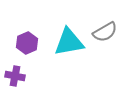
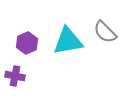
gray semicircle: rotated 75 degrees clockwise
cyan triangle: moved 1 px left, 1 px up
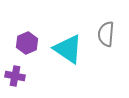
gray semicircle: moved 1 px right, 2 px down; rotated 50 degrees clockwise
cyan triangle: moved 8 px down; rotated 44 degrees clockwise
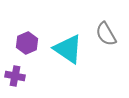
gray semicircle: rotated 35 degrees counterclockwise
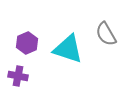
cyan triangle: rotated 16 degrees counterclockwise
purple cross: moved 3 px right
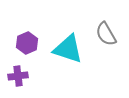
purple cross: rotated 18 degrees counterclockwise
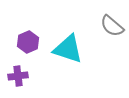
gray semicircle: moved 6 px right, 8 px up; rotated 20 degrees counterclockwise
purple hexagon: moved 1 px right, 1 px up
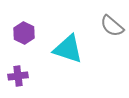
purple hexagon: moved 4 px left, 9 px up; rotated 10 degrees counterclockwise
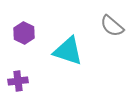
cyan triangle: moved 2 px down
purple cross: moved 5 px down
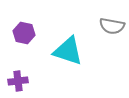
gray semicircle: rotated 30 degrees counterclockwise
purple hexagon: rotated 15 degrees counterclockwise
